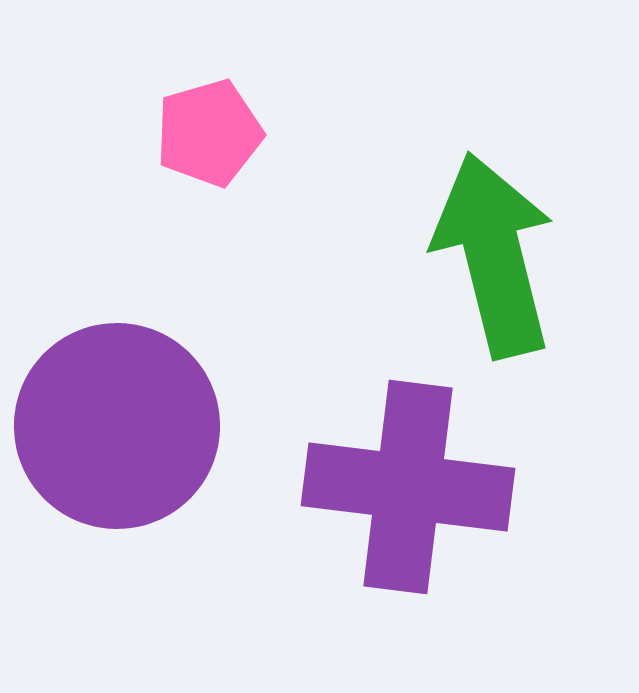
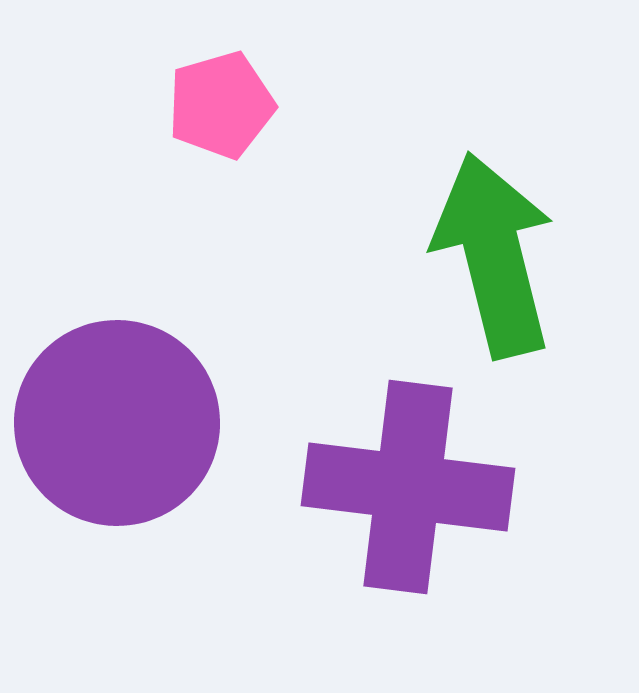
pink pentagon: moved 12 px right, 28 px up
purple circle: moved 3 px up
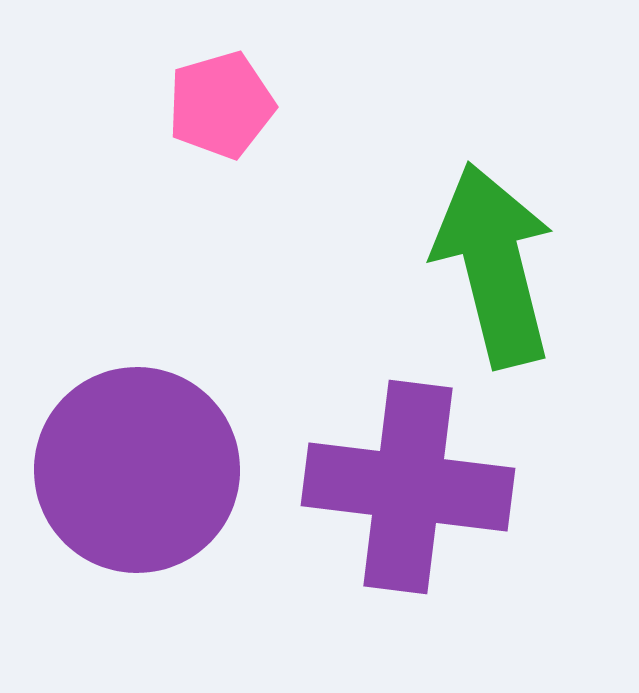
green arrow: moved 10 px down
purple circle: moved 20 px right, 47 px down
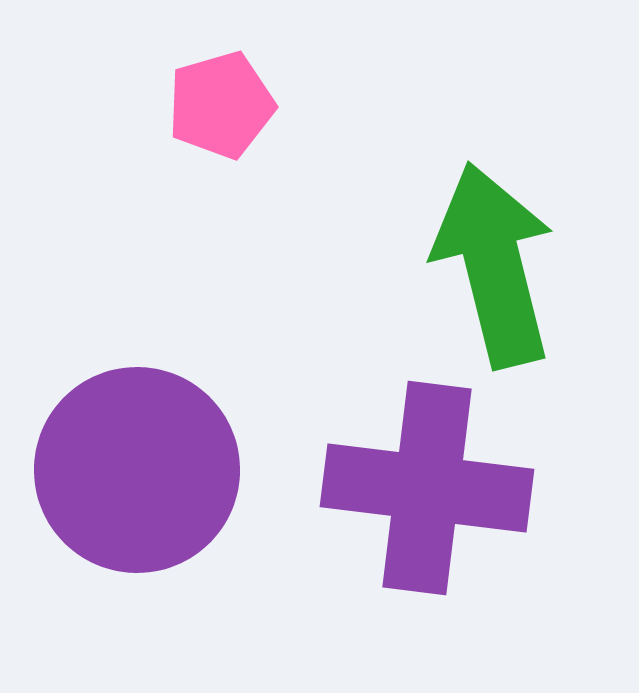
purple cross: moved 19 px right, 1 px down
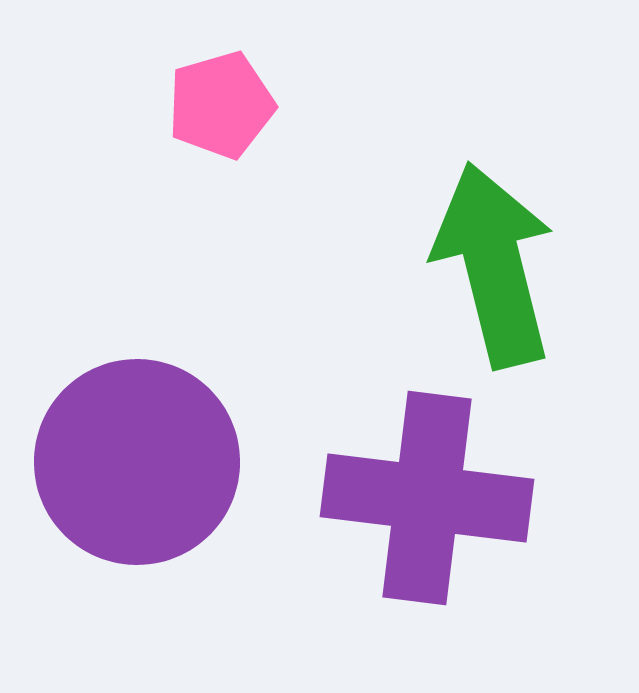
purple circle: moved 8 px up
purple cross: moved 10 px down
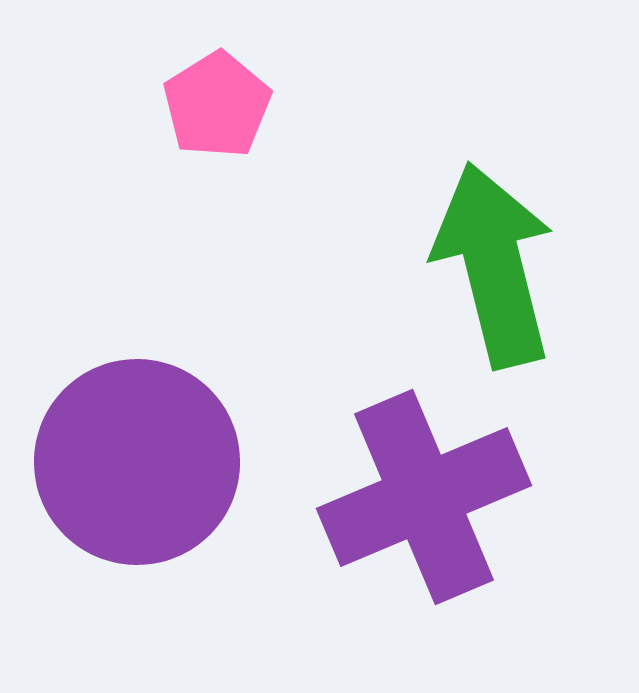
pink pentagon: moved 4 px left; rotated 16 degrees counterclockwise
purple cross: moved 3 px left, 1 px up; rotated 30 degrees counterclockwise
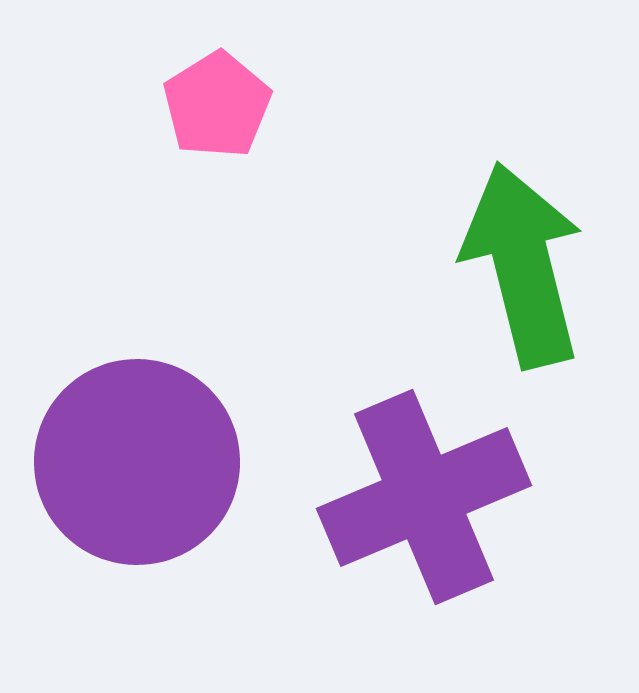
green arrow: moved 29 px right
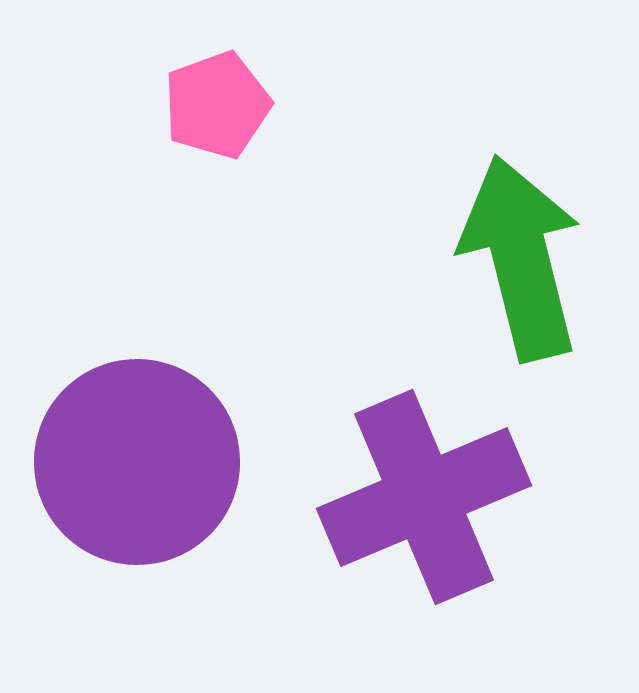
pink pentagon: rotated 12 degrees clockwise
green arrow: moved 2 px left, 7 px up
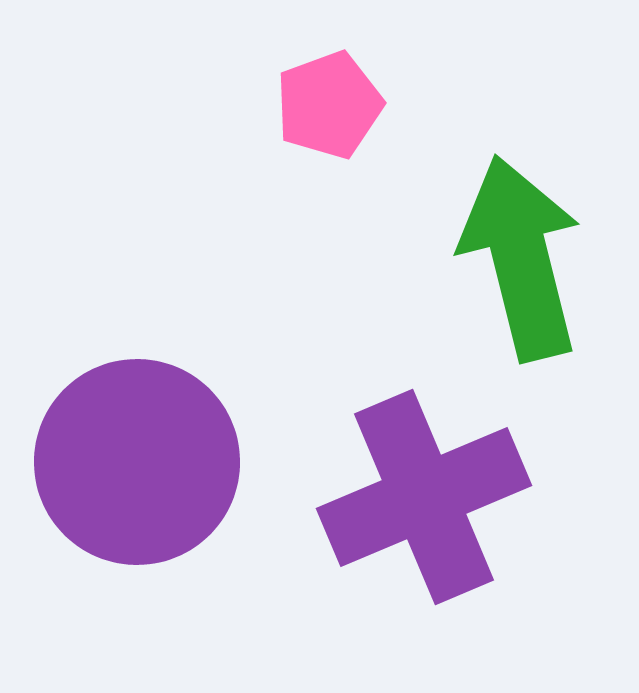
pink pentagon: moved 112 px right
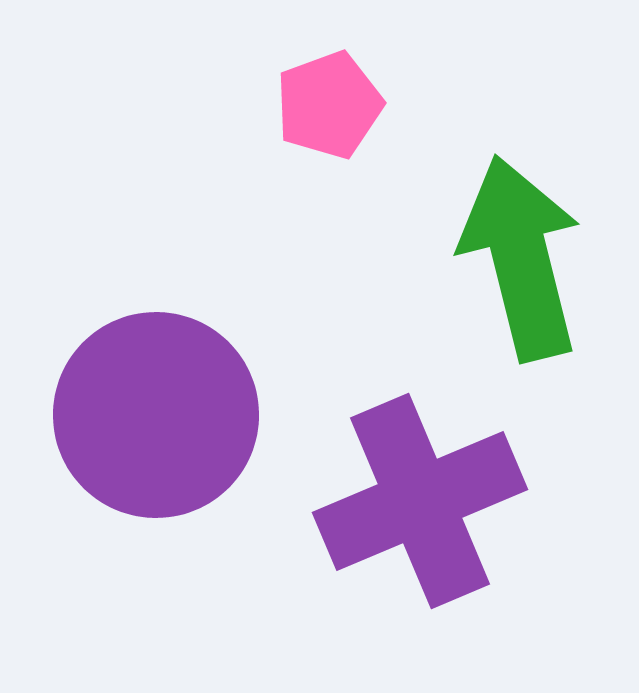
purple circle: moved 19 px right, 47 px up
purple cross: moved 4 px left, 4 px down
